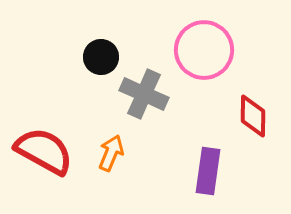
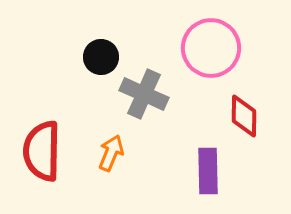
pink circle: moved 7 px right, 2 px up
red diamond: moved 9 px left
red semicircle: moved 2 px left; rotated 118 degrees counterclockwise
purple rectangle: rotated 9 degrees counterclockwise
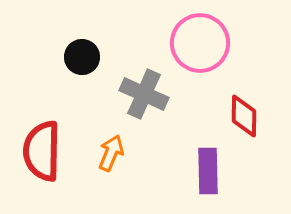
pink circle: moved 11 px left, 5 px up
black circle: moved 19 px left
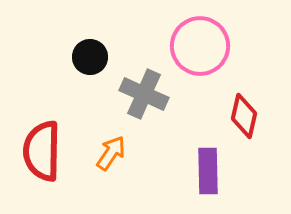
pink circle: moved 3 px down
black circle: moved 8 px right
red diamond: rotated 12 degrees clockwise
orange arrow: rotated 12 degrees clockwise
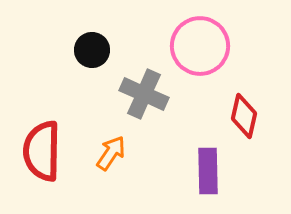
black circle: moved 2 px right, 7 px up
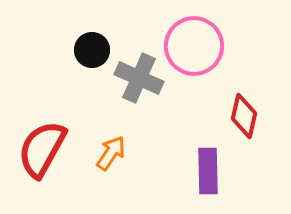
pink circle: moved 6 px left
gray cross: moved 5 px left, 16 px up
red semicircle: moved 2 px up; rotated 28 degrees clockwise
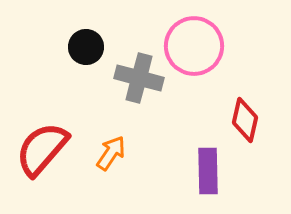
black circle: moved 6 px left, 3 px up
gray cross: rotated 9 degrees counterclockwise
red diamond: moved 1 px right, 4 px down
red semicircle: rotated 12 degrees clockwise
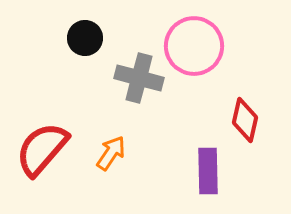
black circle: moved 1 px left, 9 px up
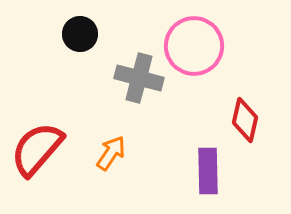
black circle: moved 5 px left, 4 px up
red semicircle: moved 5 px left
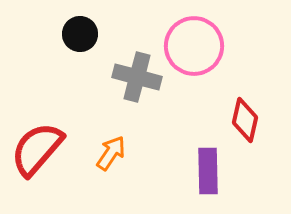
gray cross: moved 2 px left, 1 px up
